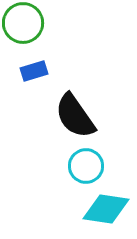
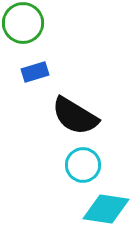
blue rectangle: moved 1 px right, 1 px down
black semicircle: rotated 24 degrees counterclockwise
cyan circle: moved 3 px left, 1 px up
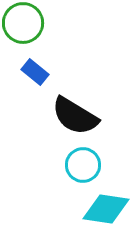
blue rectangle: rotated 56 degrees clockwise
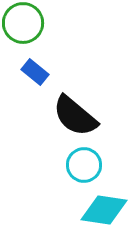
black semicircle: rotated 9 degrees clockwise
cyan circle: moved 1 px right
cyan diamond: moved 2 px left, 1 px down
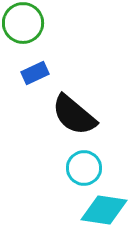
blue rectangle: moved 1 px down; rotated 64 degrees counterclockwise
black semicircle: moved 1 px left, 1 px up
cyan circle: moved 3 px down
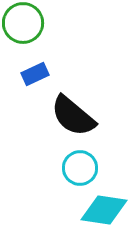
blue rectangle: moved 1 px down
black semicircle: moved 1 px left, 1 px down
cyan circle: moved 4 px left
